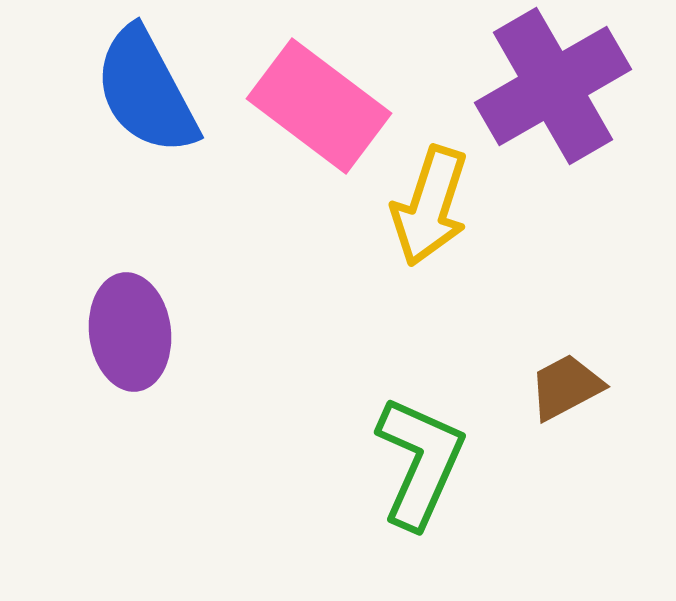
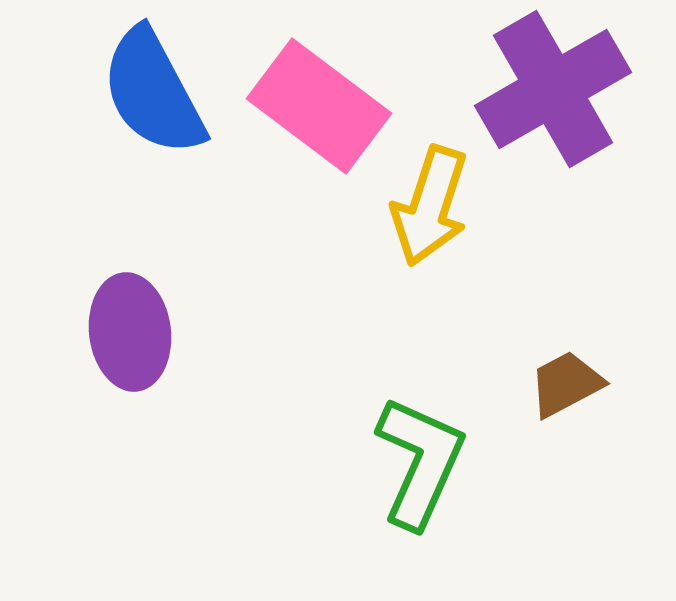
purple cross: moved 3 px down
blue semicircle: moved 7 px right, 1 px down
brown trapezoid: moved 3 px up
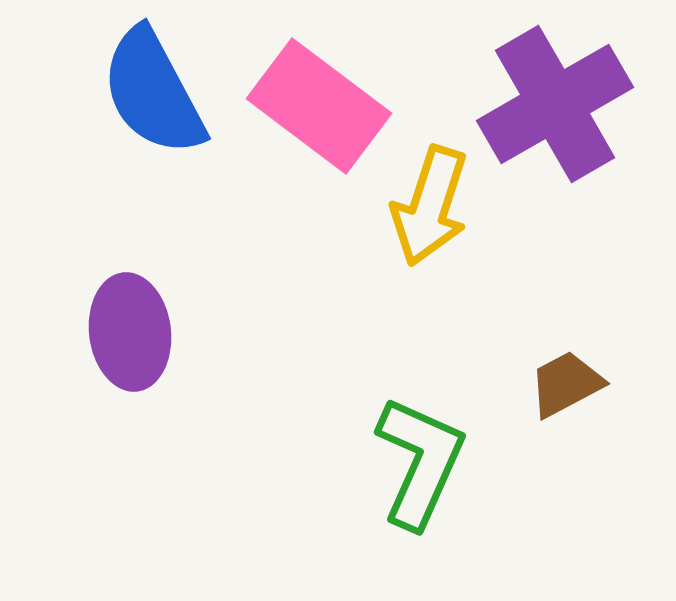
purple cross: moved 2 px right, 15 px down
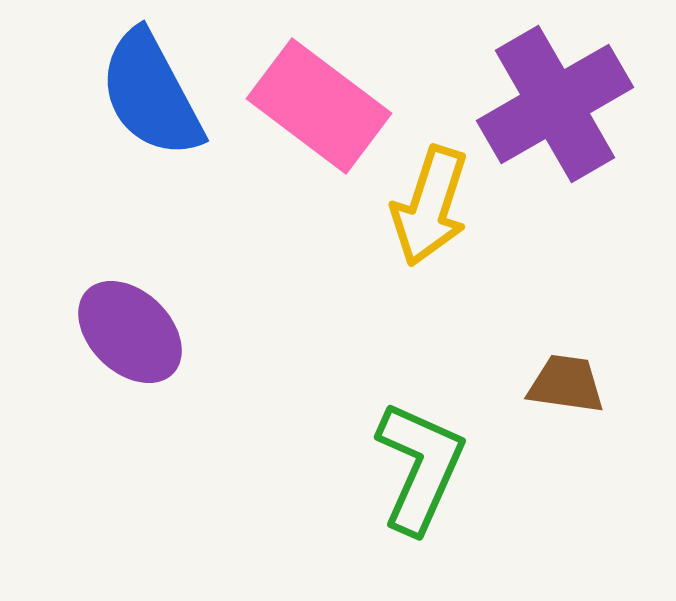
blue semicircle: moved 2 px left, 2 px down
purple ellipse: rotated 39 degrees counterclockwise
brown trapezoid: rotated 36 degrees clockwise
green L-shape: moved 5 px down
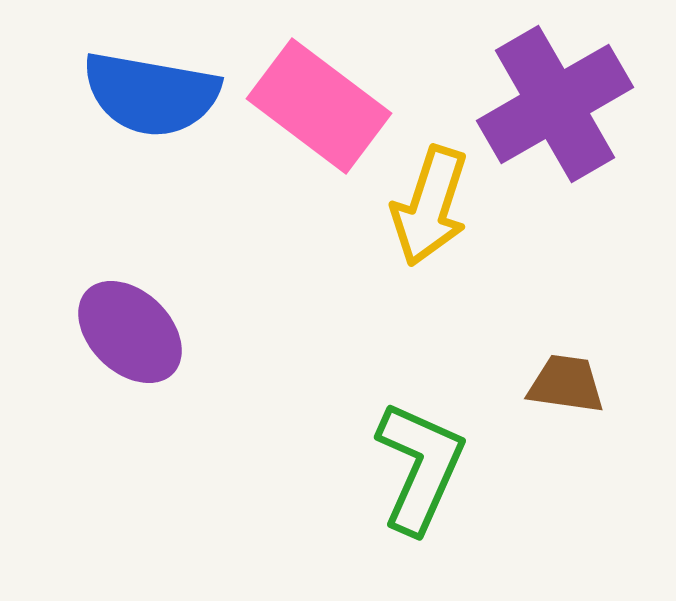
blue semicircle: rotated 52 degrees counterclockwise
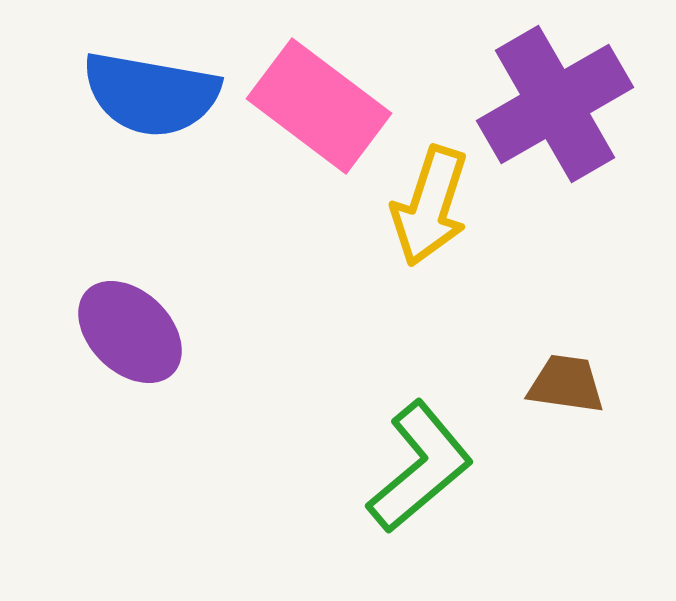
green L-shape: rotated 26 degrees clockwise
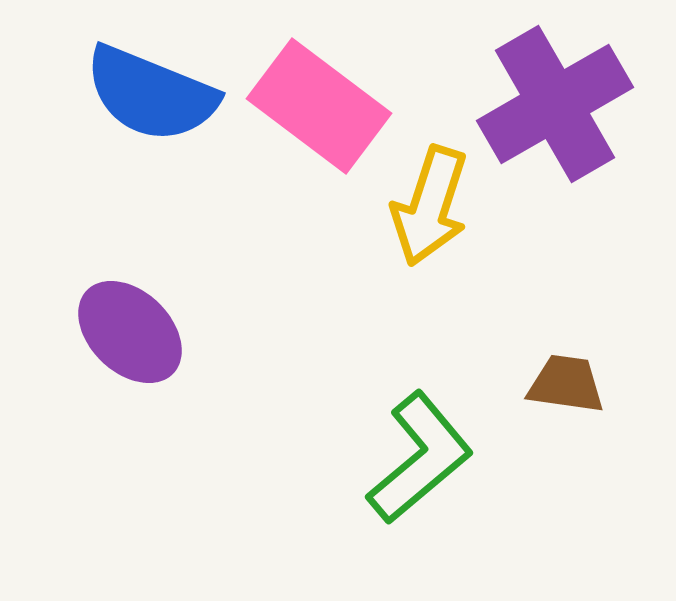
blue semicircle: rotated 12 degrees clockwise
green L-shape: moved 9 px up
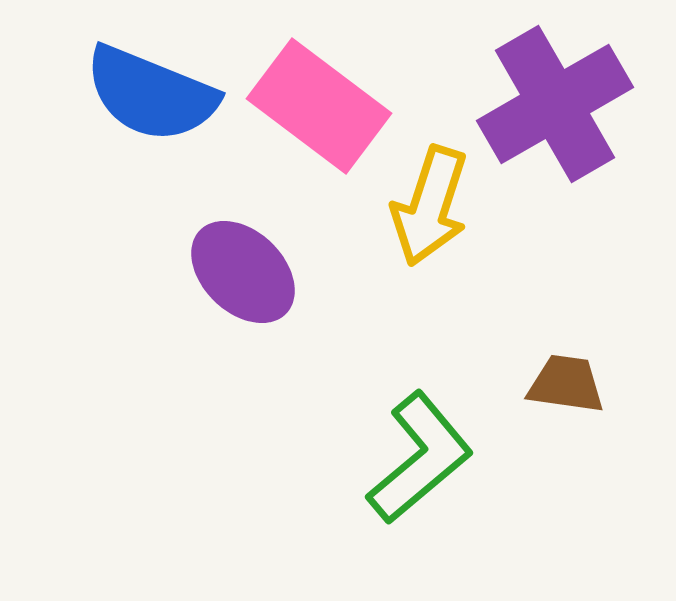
purple ellipse: moved 113 px right, 60 px up
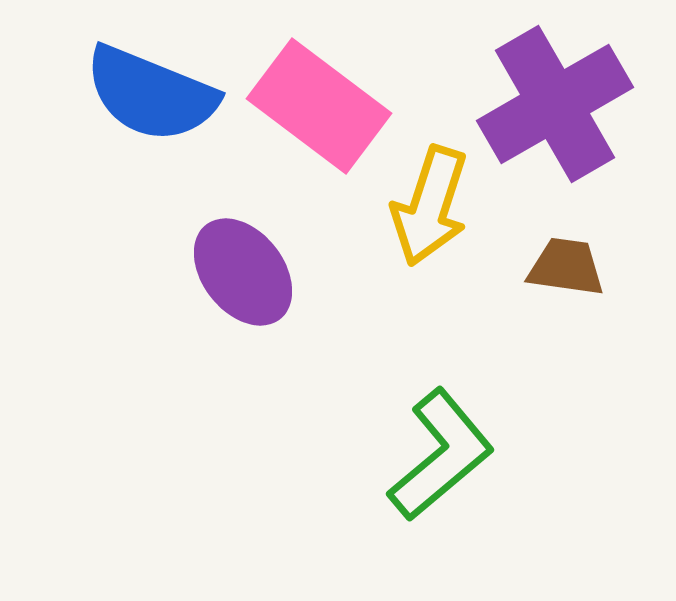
purple ellipse: rotated 8 degrees clockwise
brown trapezoid: moved 117 px up
green L-shape: moved 21 px right, 3 px up
